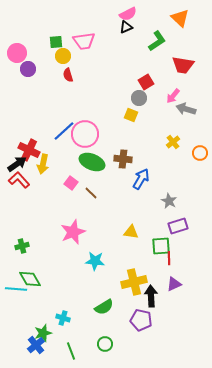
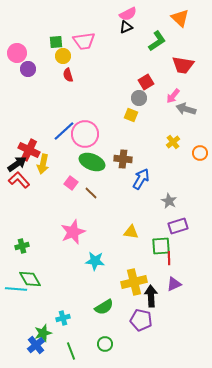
cyan cross at (63, 318): rotated 32 degrees counterclockwise
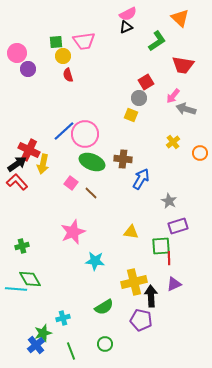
red L-shape at (19, 180): moved 2 px left, 2 px down
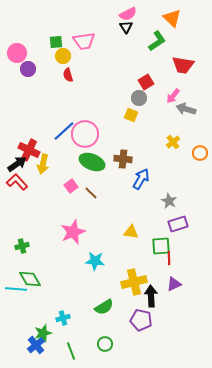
orange triangle at (180, 18): moved 8 px left
black triangle at (126, 27): rotated 40 degrees counterclockwise
pink square at (71, 183): moved 3 px down; rotated 16 degrees clockwise
purple rectangle at (178, 226): moved 2 px up
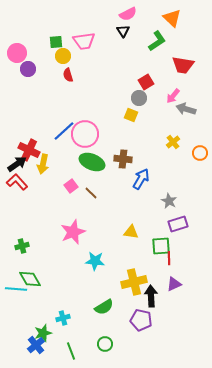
black triangle at (126, 27): moved 3 px left, 4 px down
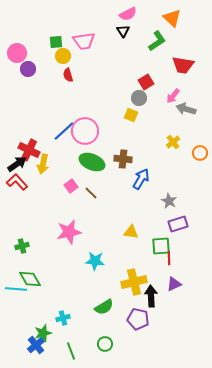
pink circle at (85, 134): moved 3 px up
pink star at (73, 232): moved 4 px left; rotated 10 degrees clockwise
purple pentagon at (141, 320): moved 3 px left, 1 px up
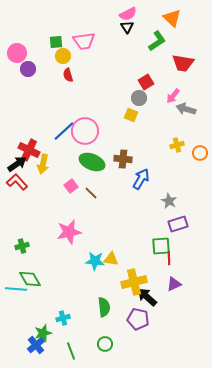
black triangle at (123, 31): moved 4 px right, 4 px up
red trapezoid at (183, 65): moved 2 px up
yellow cross at (173, 142): moved 4 px right, 3 px down; rotated 24 degrees clockwise
yellow triangle at (131, 232): moved 20 px left, 27 px down
black arrow at (151, 296): moved 4 px left, 1 px down; rotated 45 degrees counterclockwise
green semicircle at (104, 307): rotated 66 degrees counterclockwise
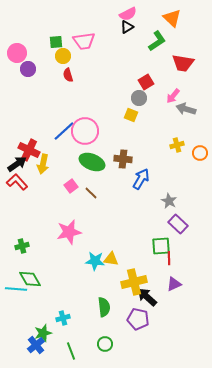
black triangle at (127, 27): rotated 32 degrees clockwise
purple rectangle at (178, 224): rotated 60 degrees clockwise
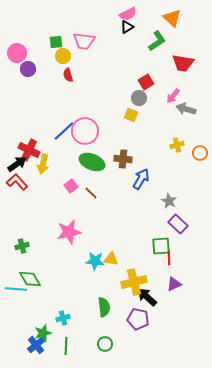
pink trapezoid at (84, 41): rotated 15 degrees clockwise
green line at (71, 351): moved 5 px left, 5 px up; rotated 24 degrees clockwise
